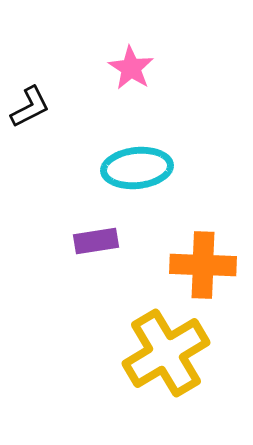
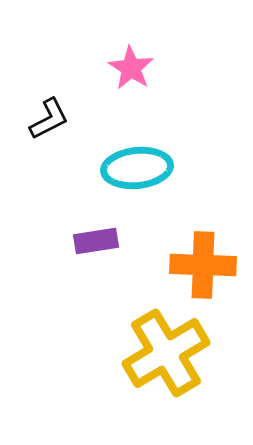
black L-shape: moved 19 px right, 12 px down
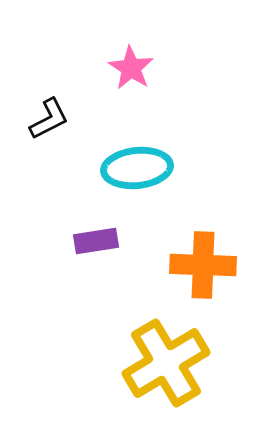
yellow cross: moved 10 px down
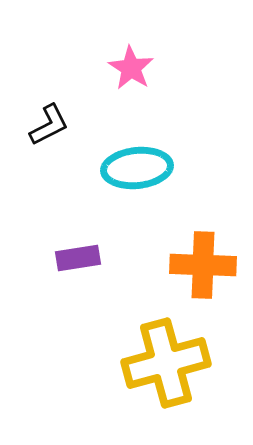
black L-shape: moved 6 px down
purple rectangle: moved 18 px left, 17 px down
yellow cross: rotated 16 degrees clockwise
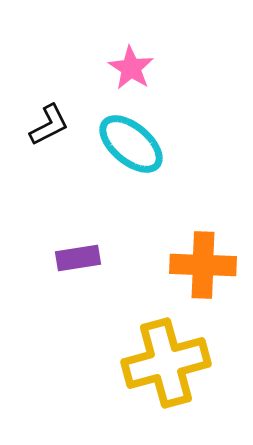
cyan ellipse: moved 6 px left, 24 px up; rotated 46 degrees clockwise
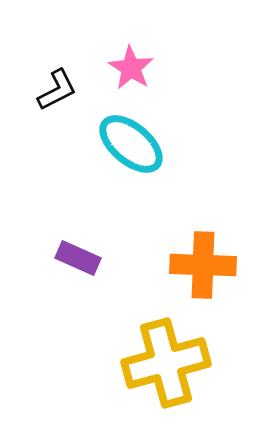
black L-shape: moved 8 px right, 35 px up
purple rectangle: rotated 33 degrees clockwise
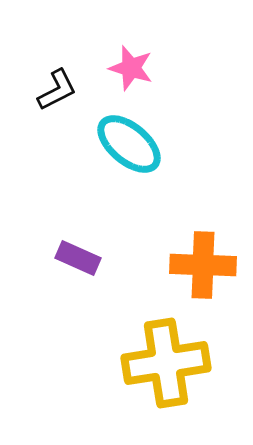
pink star: rotated 15 degrees counterclockwise
cyan ellipse: moved 2 px left
yellow cross: rotated 6 degrees clockwise
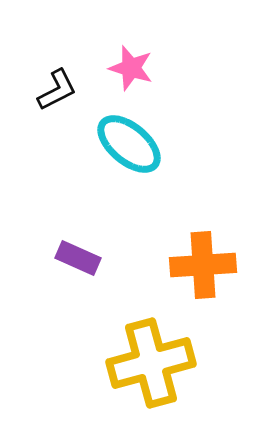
orange cross: rotated 6 degrees counterclockwise
yellow cross: moved 15 px left; rotated 6 degrees counterclockwise
